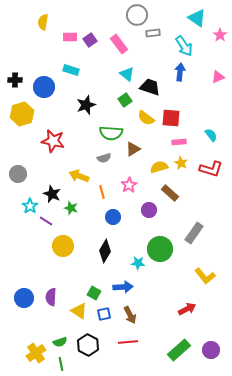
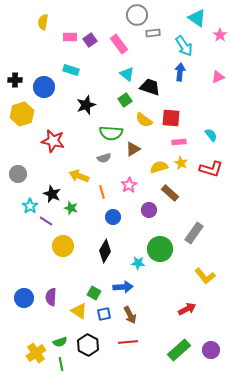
yellow semicircle at (146, 118): moved 2 px left, 2 px down
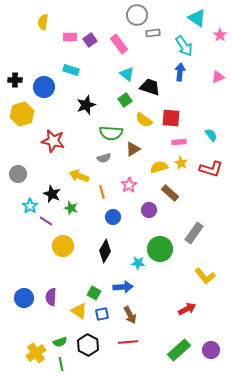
blue square at (104, 314): moved 2 px left
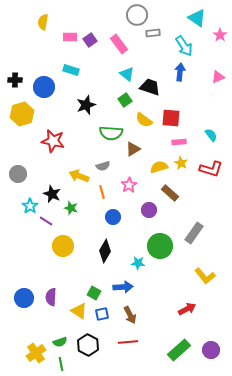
gray semicircle at (104, 158): moved 1 px left, 8 px down
green circle at (160, 249): moved 3 px up
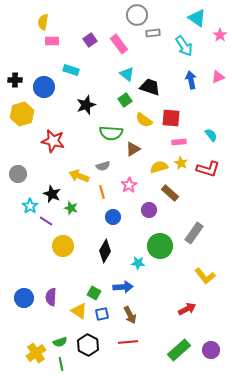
pink rectangle at (70, 37): moved 18 px left, 4 px down
blue arrow at (180, 72): moved 11 px right, 8 px down; rotated 18 degrees counterclockwise
red L-shape at (211, 169): moved 3 px left
